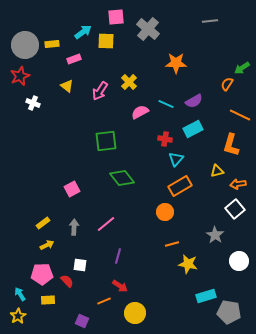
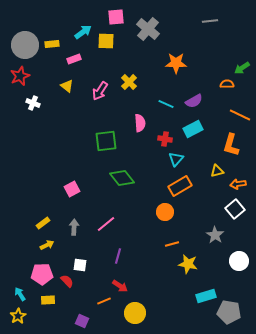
orange semicircle at (227, 84): rotated 56 degrees clockwise
pink semicircle at (140, 112): moved 11 px down; rotated 114 degrees clockwise
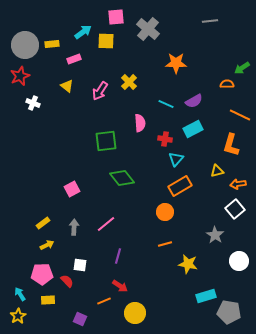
orange line at (172, 244): moved 7 px left
purple square at (82, 321): moved 2 px left, 2 px up
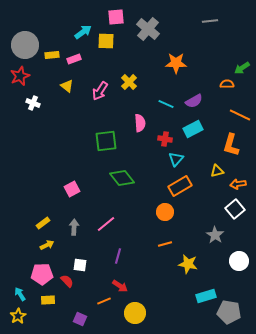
yellow rectangle at (52, 44): moved 11 px down
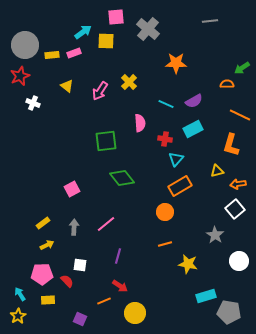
pink rectangle at (74, 59): moved 6 px up
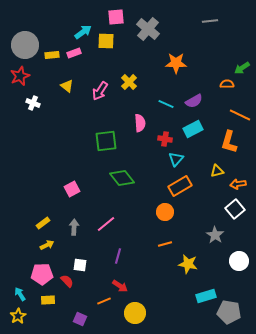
orange L-shape at (231, 145): moved 2 px left, 3 px up
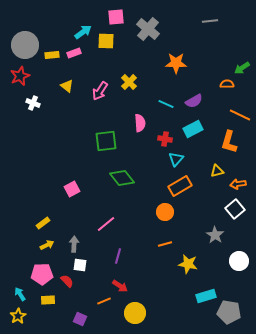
gray arrow at (74, 227): moved 17 px down
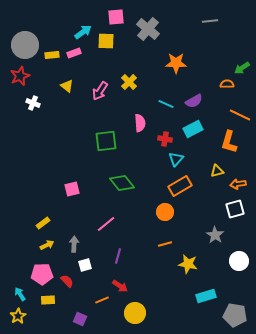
green diamond at (122, 178): moved 5 px down
pink square at (72, 189): rotated 14 degrees clockwise
white square at (235, 209): rotated 24 degrees clockwise
white square at (80, 265): moved 5 px right; rotated 24 degrees counterclockwise
orange line at (104, 301): moved 2 px left, 1 px up
gray pentagon at (229, 312): moved 6 px right, 3 px down
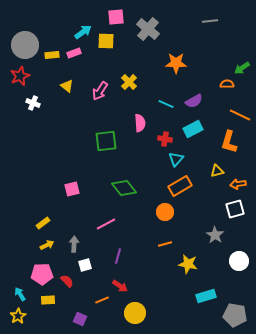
green diamond at (122, 183): moved 2 px right, 5 px down
pink line at (106, 224): rotated 12 degrees clockwise
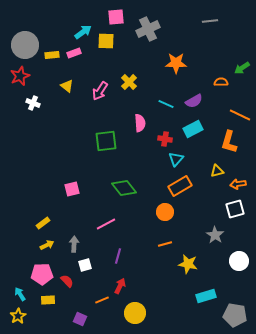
gray cross at (148, 29): rotated 25 degrees clockwise
orange semicircle at (227, 84): moved 6 px left, 2 px up
red arrow at (120, 286): rotated 98 degrees counterclockwise
